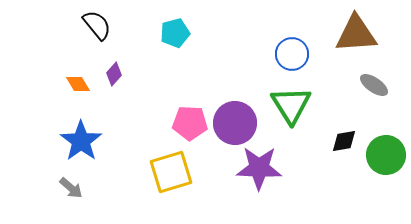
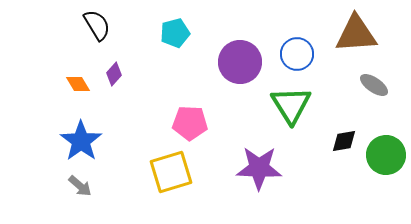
black semicircle: rotated 8 degrees clockwise
blue circle: moved 5 px right
purple circle: moved 5 px right, 61 px up
gray arrow: moved 9 px right, 2 px up
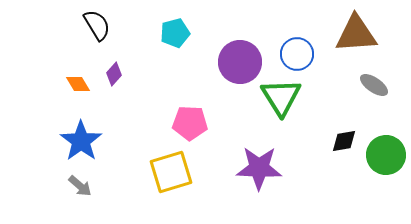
green triangle: moved 10 px left, 8 px up
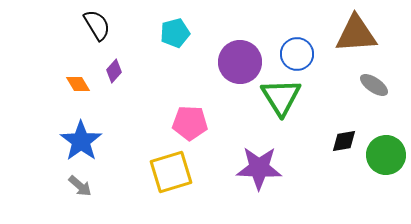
purple diamond: moved 3 px up
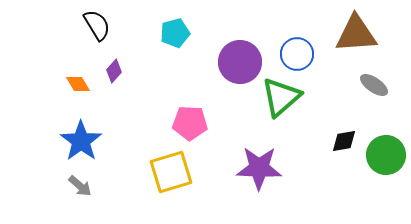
green triangle: rotated 21 degrees clockwise
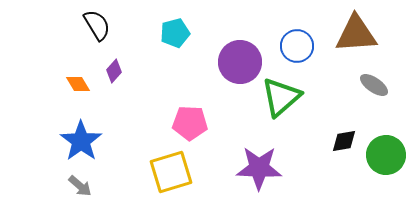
blue circle: moved 8 px up
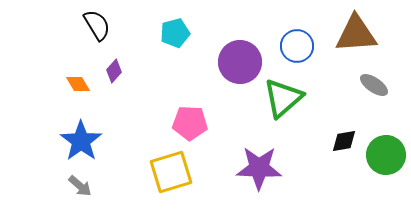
green triangle: moved 2 px right, 1 px down
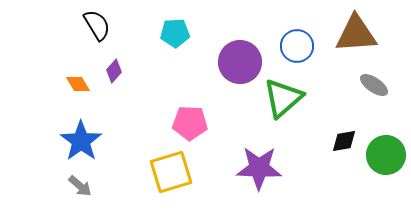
cyan pentagon: rotated 12 degrees clockwise
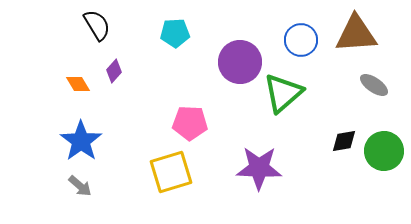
blue circle: moved 4 px right, 6 px up
green triangle: moved 5 px up
green circle: moved 2 px left, 4 px up
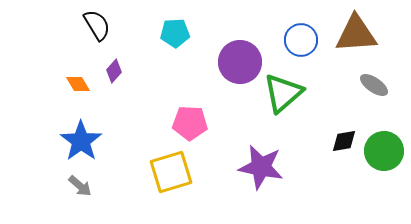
purple star: moved 2 px right, 1 px up; rotated 9 degrees clockwise
